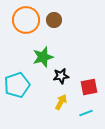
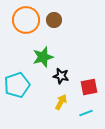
black star: rotated 21 degrees clockwise
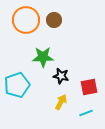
green star: rotated 15 degrees clockwise
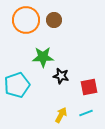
yellow arrow: moved 13 px down
